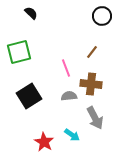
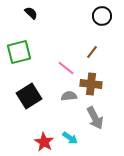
pink line: rotated 30 degrees counterclockwise
cyan arrow: moved 2 px left, 3 px down
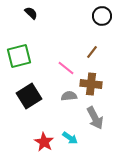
green square: moved 4 px down
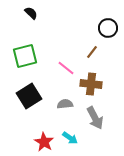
black circle: moved 6 px right, 12 px down
green square: moved 6 px right
gray semicircle: moved 4 px left, 8 px down
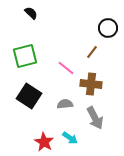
black square: rotated 25 degrees counterclockwise
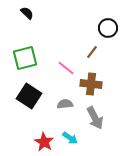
black semicircle: moved 4 px left
green square: moved 2 px down
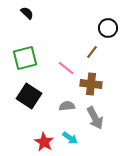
gray semicircle: moved 2 px right, 2 px down
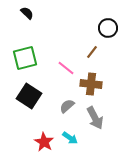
gray semicircle: rotated 35 degrees counterclockwise
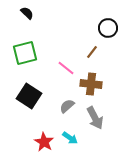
green square: moved 5 px up
